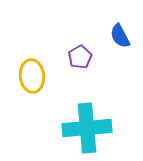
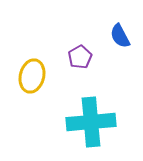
yellow ellipse: rotated 20 degrees clockwise
cyan cross: moved 4 px right, 6 px up
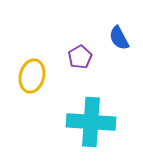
blue semicircle: moved 1 px left, 2 px down
cyan cross: rotated 9 degrees clockwise
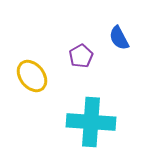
purple pentagon: moved 1 px right, 1 px up
yellow ellipse: rotated 52 degrees counterclockwise
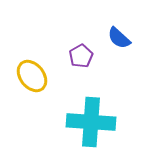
blue semicircle: rotated 20 degrees counterclockwise
